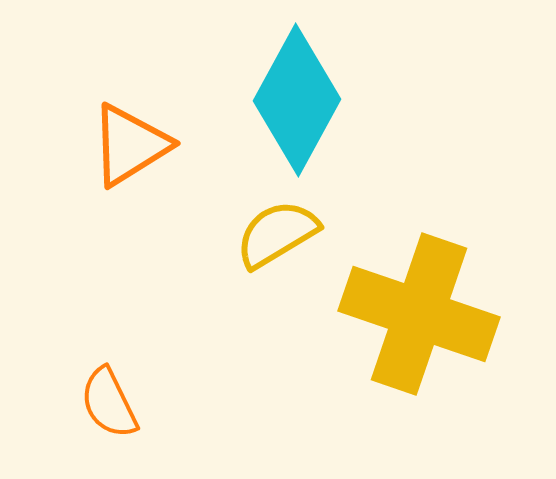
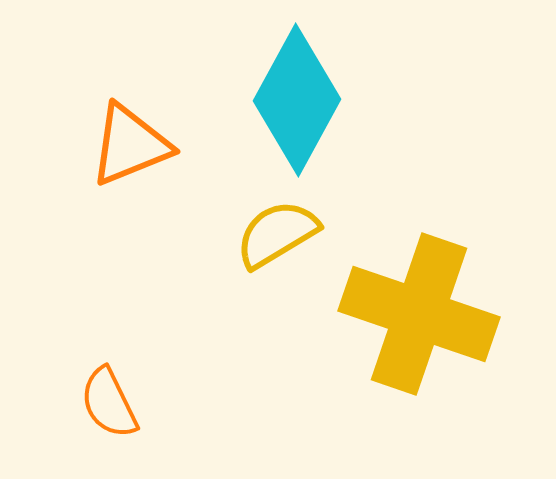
orange triangle: rotated 10 degrees clockwise
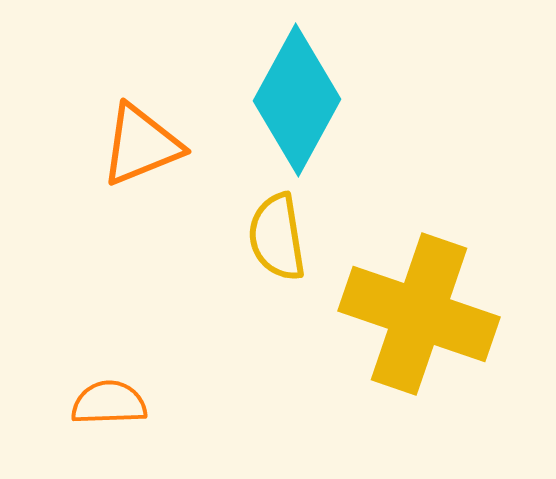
orange triangle: moved 11 px right
yellow semicircle: moved 3 px down; rotated 68 degrees counterclockwise
orange semicircle: rotated 114 degrees clockwise
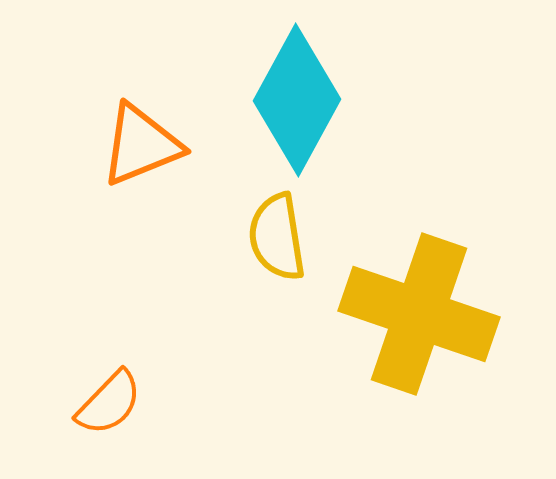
orange semicircle: rotated 136 degrees clockwise
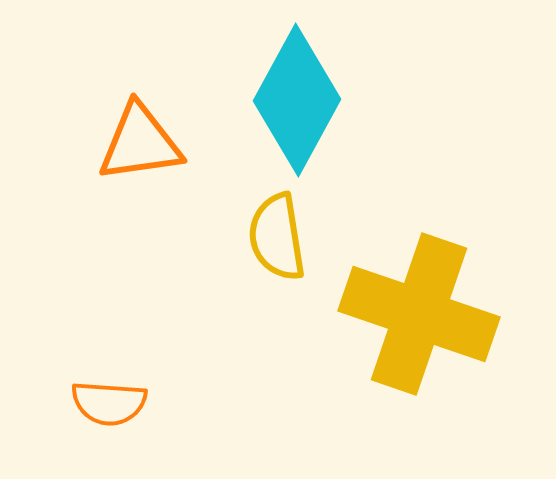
orange triangle: moved 1 px left, 2 px up; rotated 14 degrees clockwise
orange semicircle: rotated 50 degrees clockwise
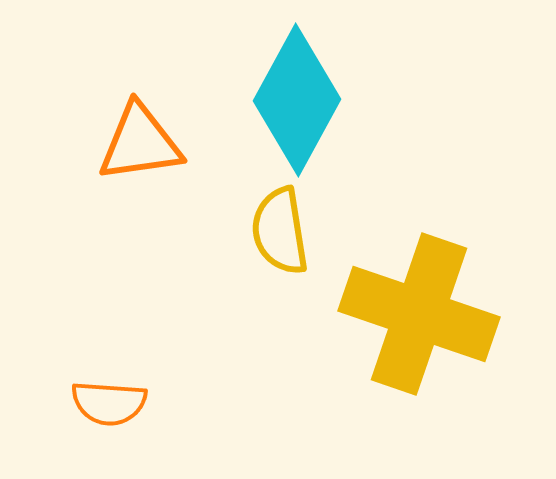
yellow semicircle: moved 3 px right, 6 px up
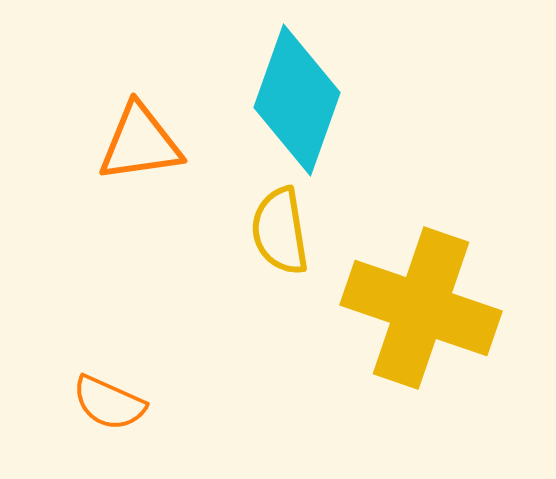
cyan diamond: rotated 9 degrees counterclockwise
yellow cross: moved 2 px right, 6 px up
orange semicircle: rotated 20 degrees clockwise
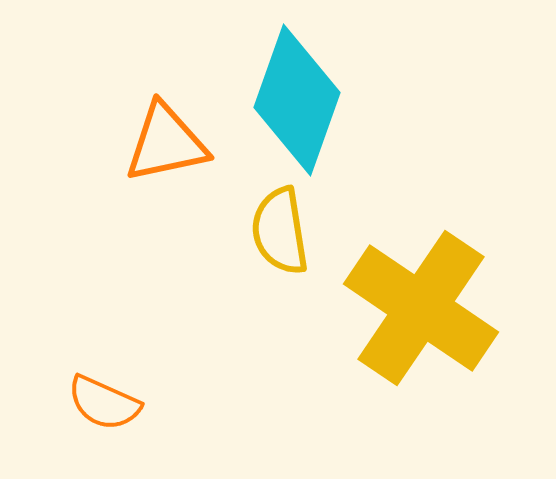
orange triangle: moved 26 px right; rotated 4 degrees counterclockwise
yellow cross: rotated 15 degrees clockwise
orange semicircle: moved 5 px left
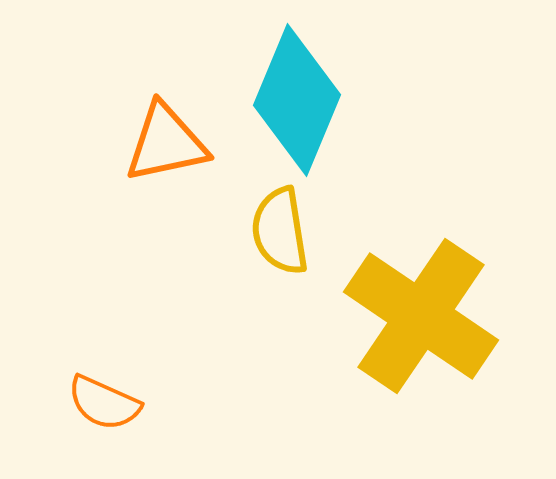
cyan diamond: rotated 3 degrees clockwise
yellow cross: moved 8 px down
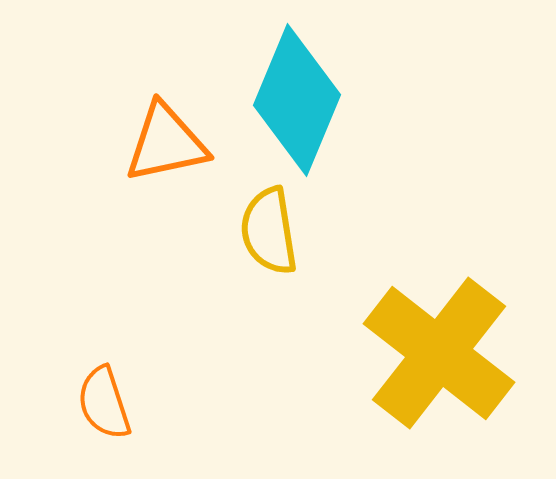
yellow semicircle: moved 11 px left
yellow cross: moved 18 px right, 37 px down; rotated 4 degrees clockwise
orange semicircle: rotated 48 degrees clockwise
